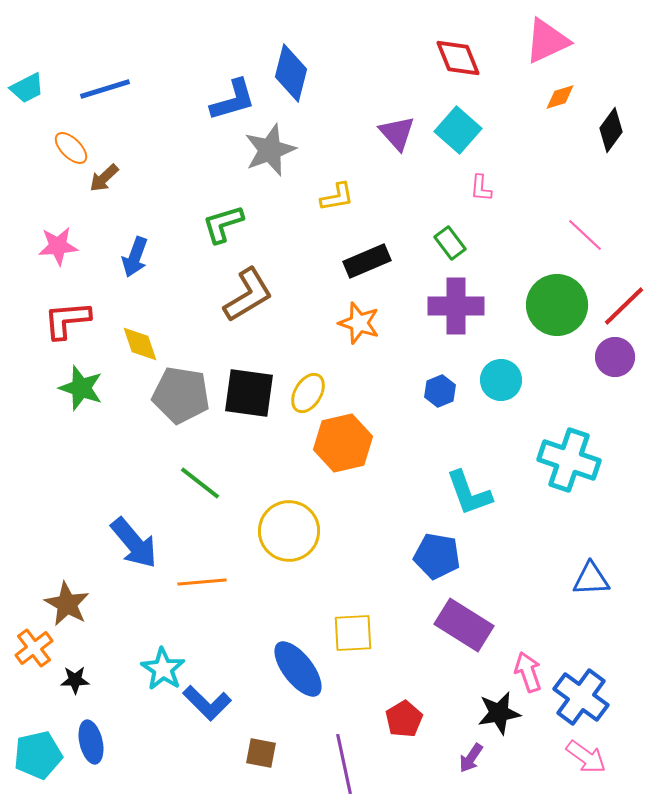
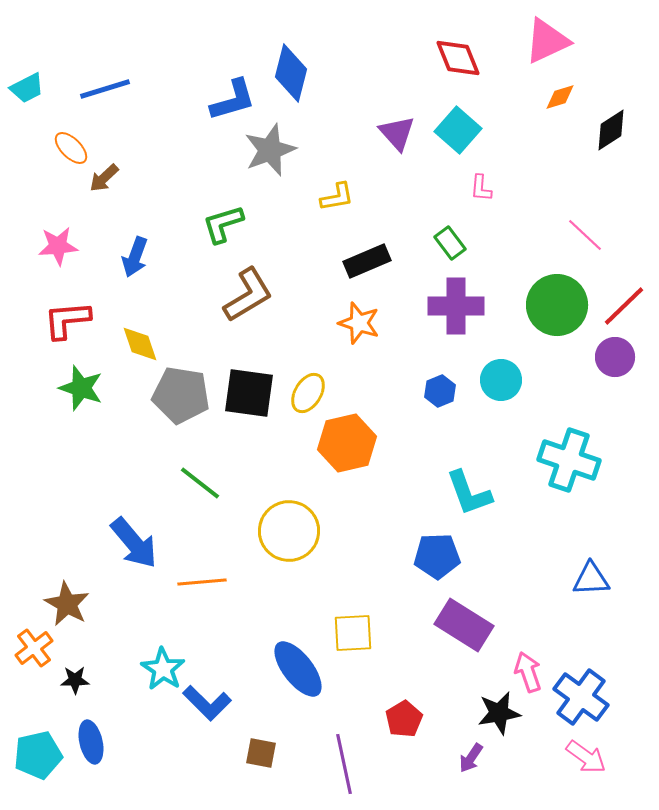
black diamond at (611, 130): rotated 21 degrees clockwise
orange hexagon at (343, 443): moved 4 px right
blue pentagon at (437, 556): rotated 12 degrees counterclockwise
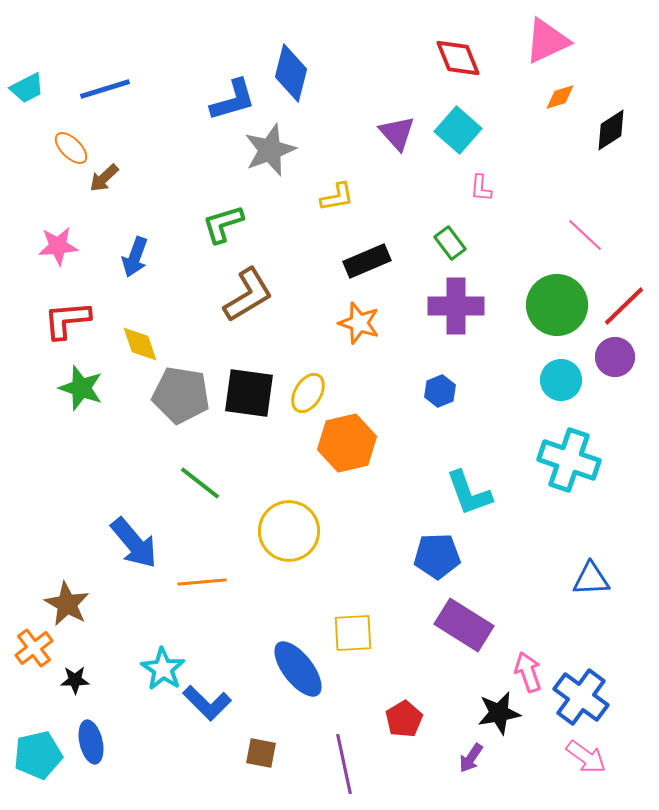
cyan circle at (501, 380): moved 60 px right
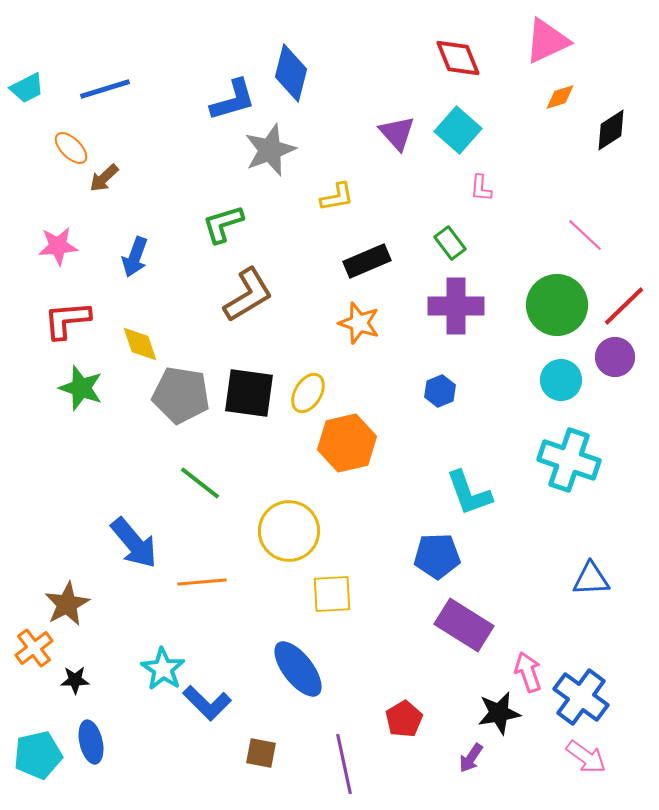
brown star at (67, 604): rotated 15 degrees clockwise
yellow square at (353, 633): moved 21 px left, 39 px up
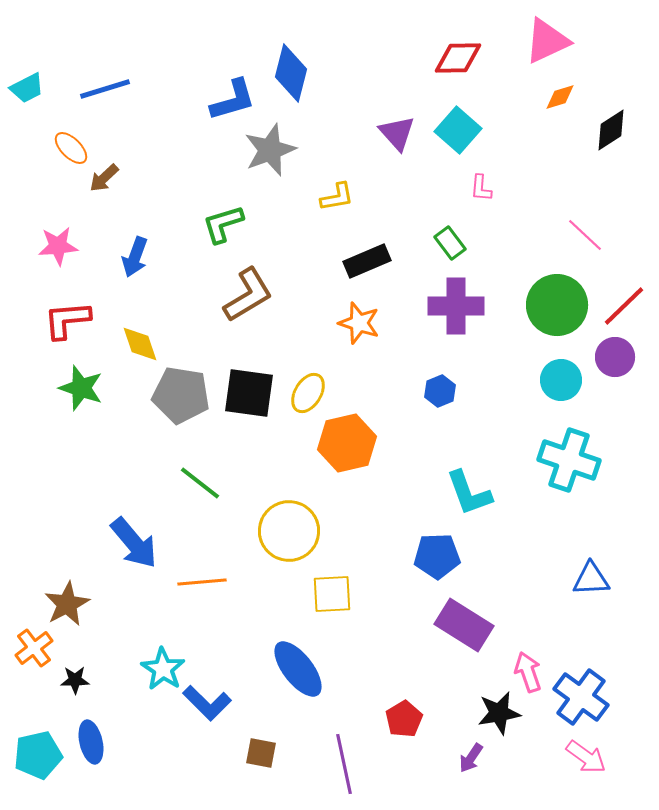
red diamond at (458, 58): rotated 69 degrees counterclockwise
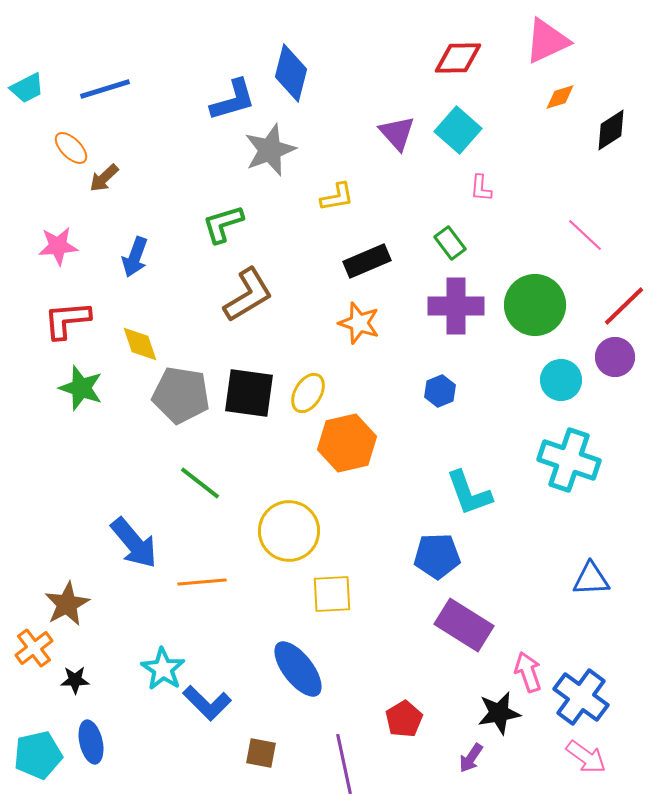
green circle at (557, 305): moved 22 px left
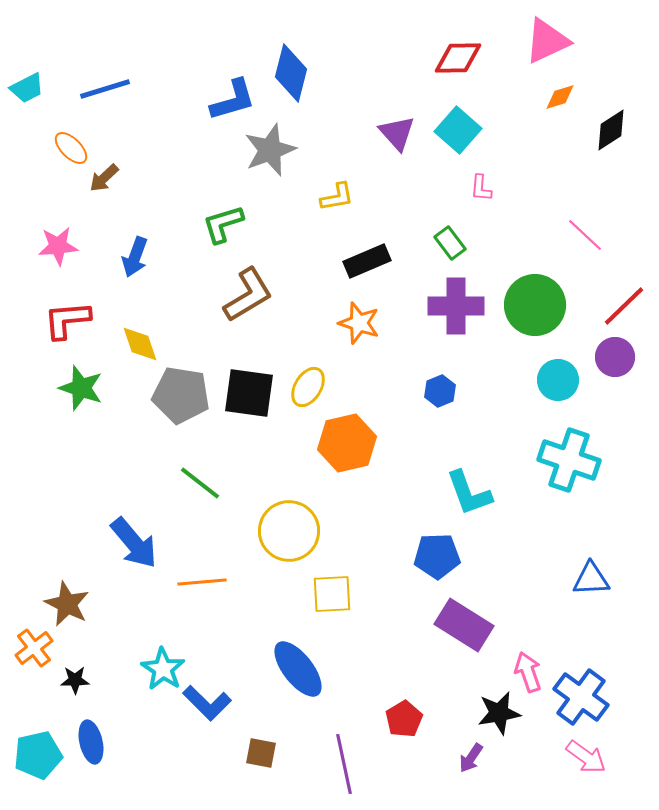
cyan circle at (561, 380): moved 3 px left
yellow ellipse at (308, 393): moved 6 px up
brown star at (67, 604): rotated 18 degrees counterclockwise
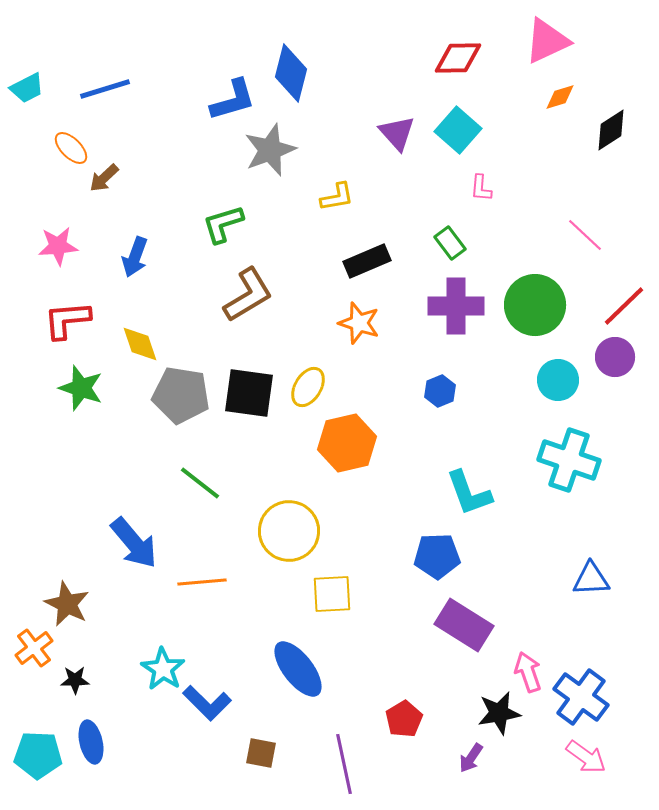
cyan pentagon at (38, 755): rotated 15 degrees clockwise
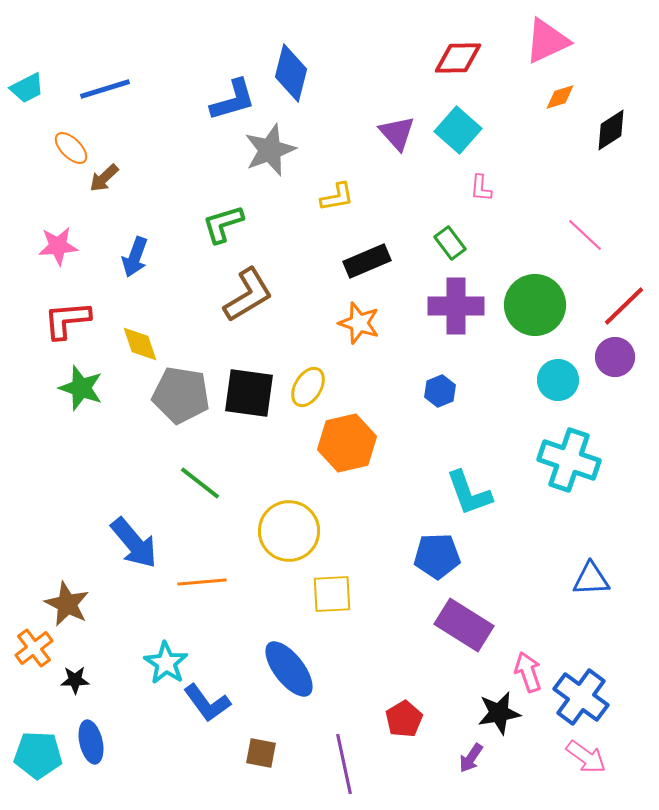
cyan star at (163, 669): moved 3 px right, 6 px up
blue ellipse at (298, 669): moved 9 px left
blue L-shape at (207, 703): rotated 9 degrees clockwise
